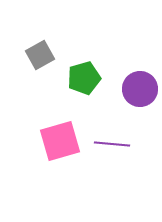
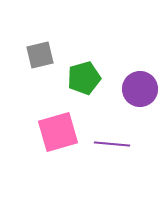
gray square: rotated 16 degrees clockwise
pink square: moved 2 px left, 9 px up
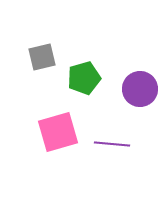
gray square: moved 2 px right, 2 px down
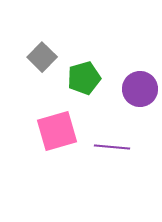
gray square: rotated 32 degrees counterclockwise
pink square: moved 1 px left, 1 px up
purple line: moved 3 px down
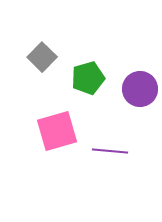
green pentagon: moved 4 px right
purple line: moved 2 px left, 4 px down
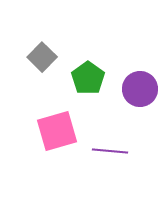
green pentagon: rotated 20 degrees counterclockwise
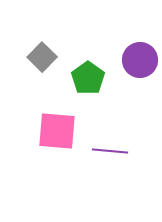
purple circle: moved 29 px up
pink square: rotated 21 degrees clockwise
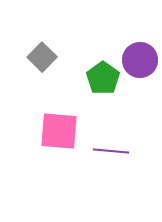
green pentagon: moved 15 px right
pink square: moved 2 px right
purple line: moved 1 px right
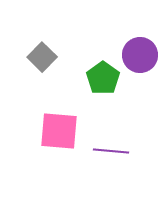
purple circle: moved 5 px up
